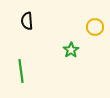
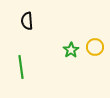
yellow circle: moved 20 px down
green line: moved 4 px up
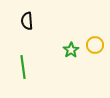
yellow circle: moved 2 px up
green line: moved 2 px right
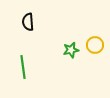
black semicircle: moved 1 px right, 1 px down
green star: rotated 21 degrees clockwise
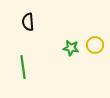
green star: moved 2 px up; rotated 21 degrees clockwise
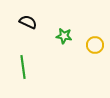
black semicircle: rotated 120 degrees clockwise
green star: moved 7 px left, 12 px up
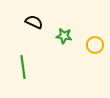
black semicircle: moved 6 px right
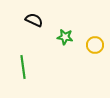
black semicircle: moved 2 px up
green star: moved 1 px right, 1 px down
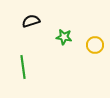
black semicircle: moved 3 px left, 1 px down; rotated 42 degrees counterclockwise
green star: moved 1 px left
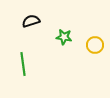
green line: moved 3 px up
